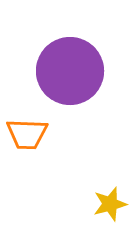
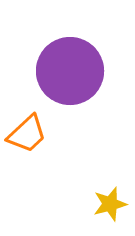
orange trapezoid: rotated 45 degrees counterclockwise
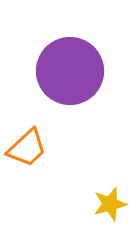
orange trapezoid: moved 14 px down
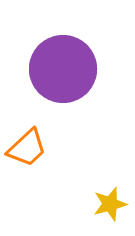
purple circle: moved 7 px left, 2 px up
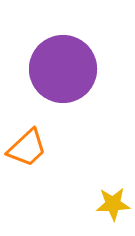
yellow star: moved 3 px right; rotated 12 degrees clockwise
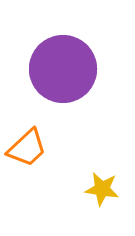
yellow star: moved 11 px left, 15 px up; rotated 12 degrees clockwise
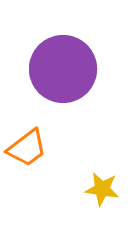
orange trapezoid: rotated 6 degrees clockwise
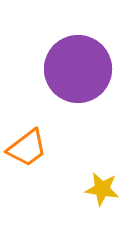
purple circle: moved 15 px right
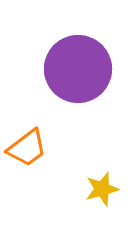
yellow star: rotated 24 degrees counterclockwise
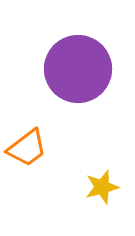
yellow star: moved 2 px up
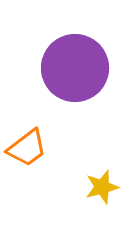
purple circle: moved 3 px left, 1 px up
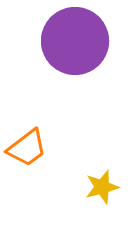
purple circle: moved 27 px up
